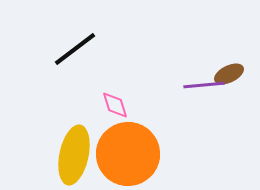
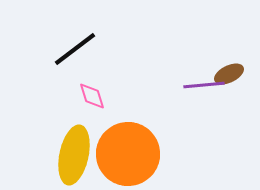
pink diamond: moved 23 px left, 9 px up
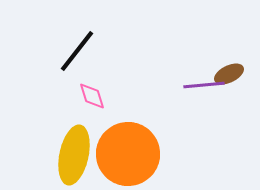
black line: moved 2 px right, 2 px down; rotated 15 degrees counterclockwise
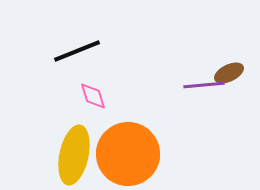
black line: rotated 30 degrees clockwise
brown ellipse: moved 1 px up
pink diamond: moved 1 px right
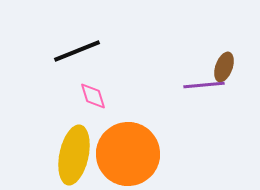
brown ellipse: moved 5 px left, 6 px up; rotated 44 degrees counterclockwise
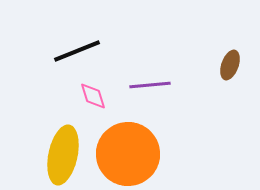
brown ellipse: moved 6 px right, 2 px up
purple line: moved 54 px left
yellow ellipse: moved 11 px left
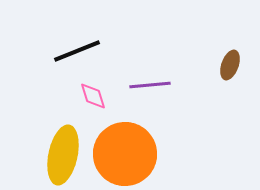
orange circle: moved 3 px left
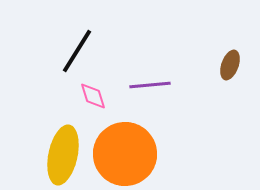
black line: rotated 36 degrees counterclockwise
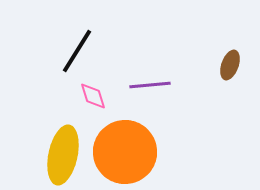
orange circle: moved 2 px up
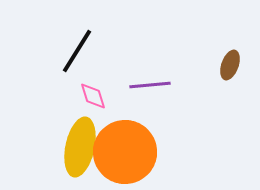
yellow ellipse: moved 17 px right, 8 px up
